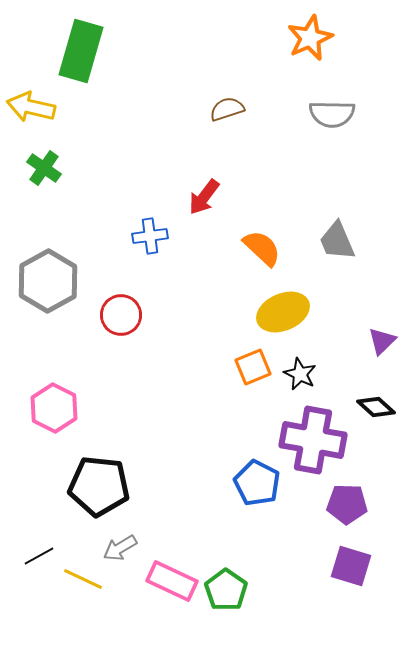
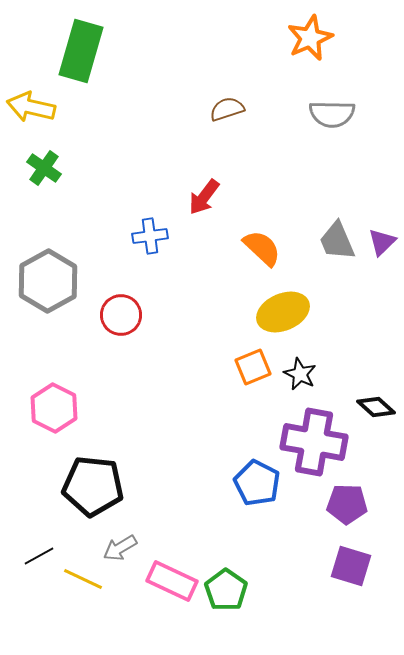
purple triangle: moved 99 px up
purple cross: moved 1 px right, 2 px down
black pentagon: moved 6 px left
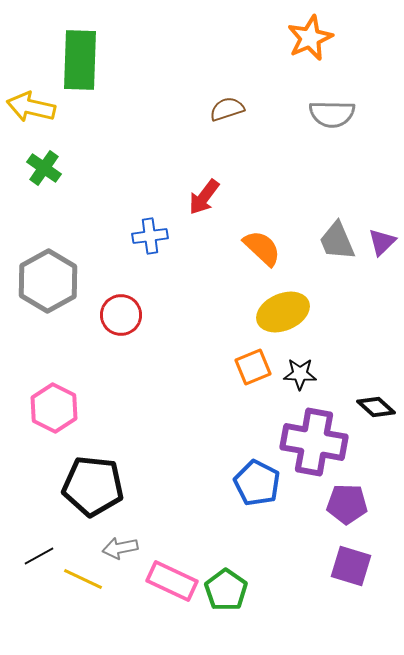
green rectangle: moved 1 px left, 9 px down; rotated 14 degrees counterclockwise
black star: rotated 24 degrees counterclockwise
gray arrow: rotated 20 degrees clockwise
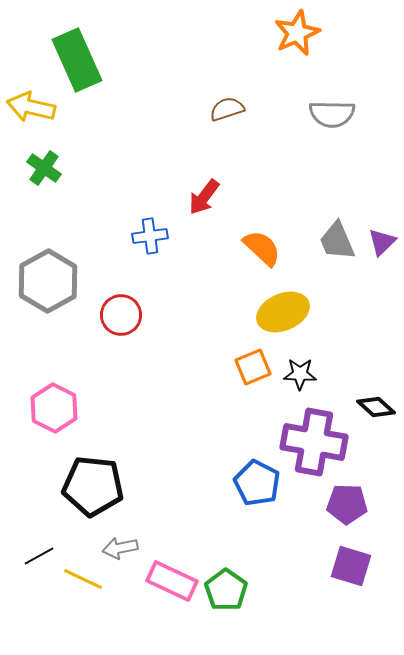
orange star: moved 13 px left, 5 px up
green rectangle: moved 3 px left; rotated 26 degrees counterclockwise
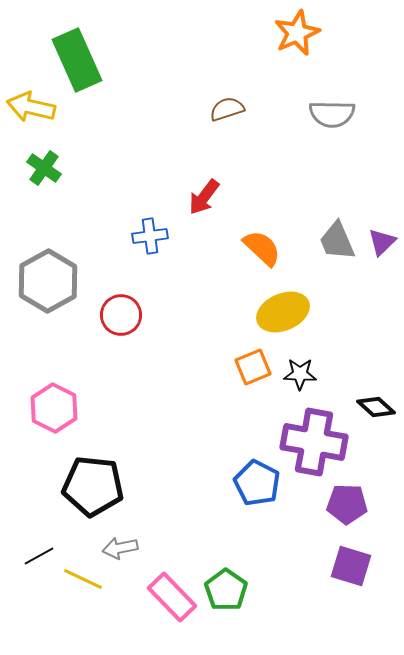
pink rectangle: moved 16 px down; rotated 21 degrees clockwise
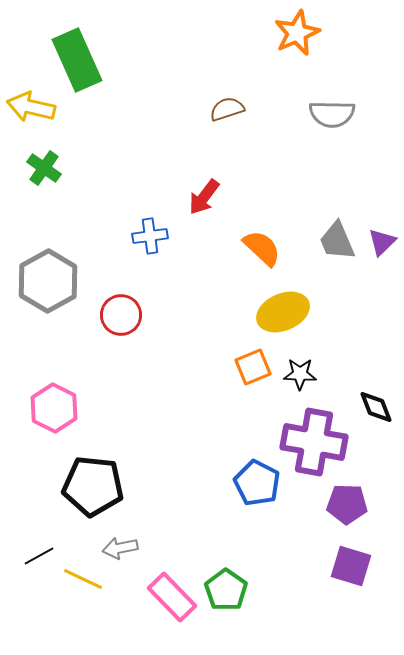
black diamond: rotated 27 degrees clockwise
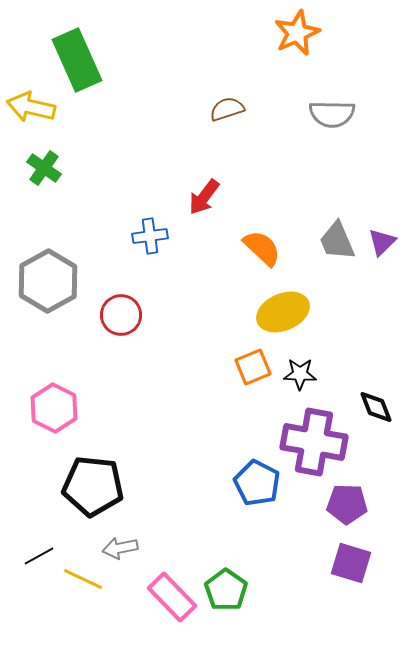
purple square: moved 3 px up
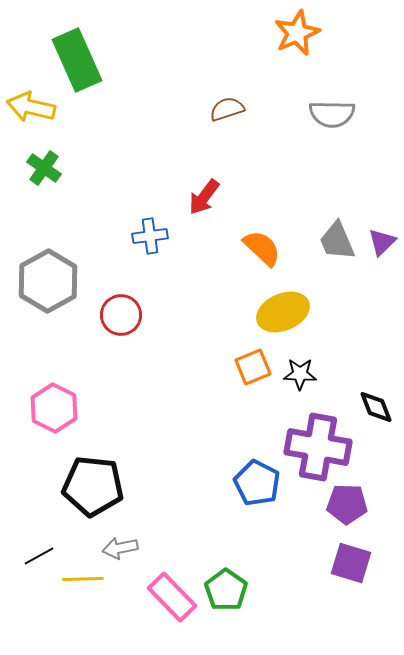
purple cross: moved 4 px right, 5 px down
yellow line: rotated 27 degrees counterclockwise
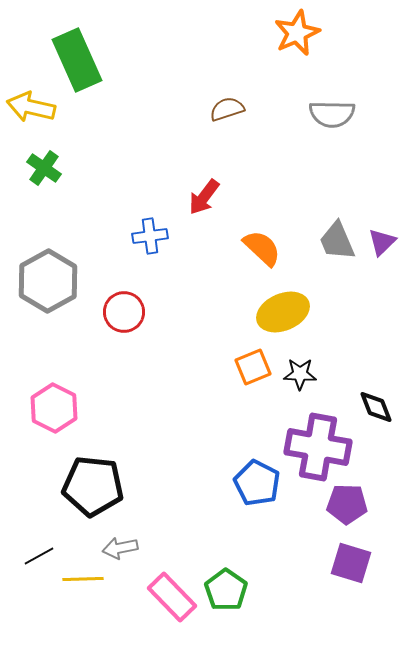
red circle: moved 3 px right, 3 px up
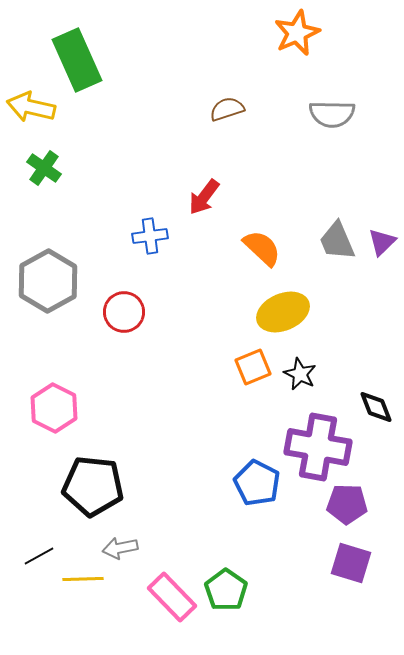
black star: rotated 24 degrees clockwise
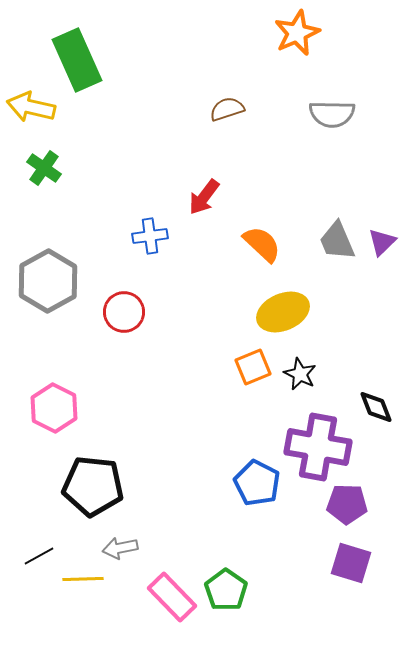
orange semicircle: moved 4 px up
